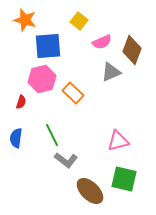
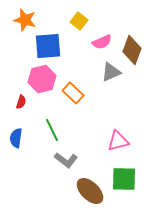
green line: moved 5 px up
green square: rotated 12 degrees counterclockwise
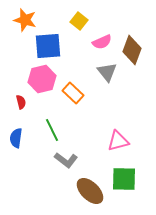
gray triangle: moved 4 px left; rotated 45 degrees counterclockwise
red semicircle: rotated 32 degrees counterclockwise
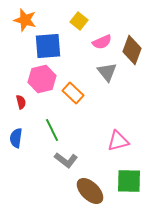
green square: moved 5 px right, 2 px down
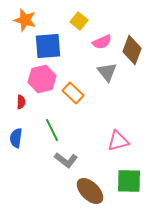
red semicircle: rotated 16 degrees clockwise
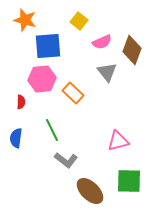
pink hexagon: rotated 8 degrees clockwise
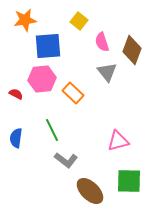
orange star: rotated 25 degrees counterclockwise
pink semicircle: rotated 96 degrees clockwise
red semicircle: moved 5 px left, 8 px up; rotated 64 degrees counterclockwise
